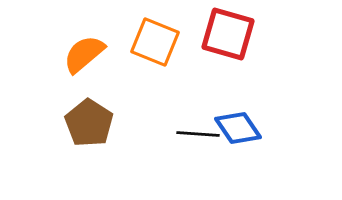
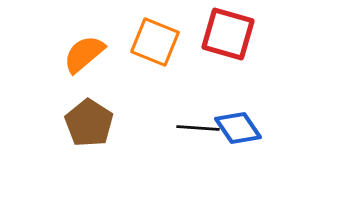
black line: moved 6 px up
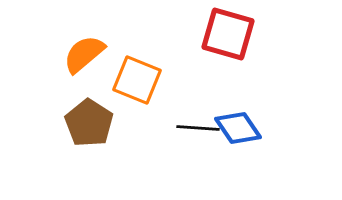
orange square: moved 18 px left, 38 px down
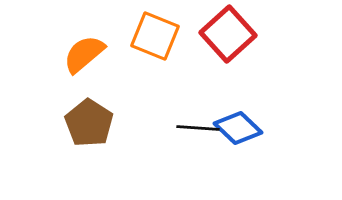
red square: rotated 32 degrees clockwise
orange square: moved 18 px right, 44 px up
blue diamond: rotated 12 degrees counterclockwise
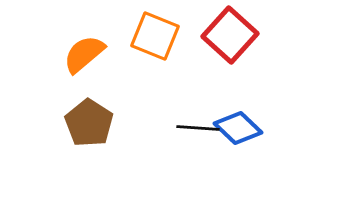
red square: moved 2 px right, 1 px down; rotated 6 degrees counterclockwise
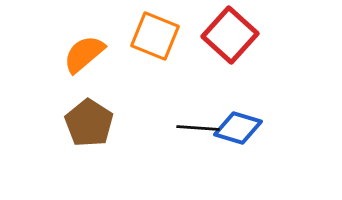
blue diamond: rotated 27 degrees counterclockwise
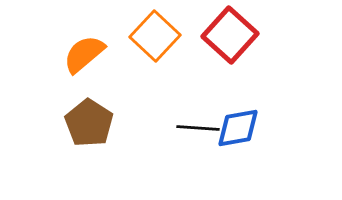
orange square: rotated 21 degrees clockwise
blue diamond: rotated 27 degrees counterclockwise
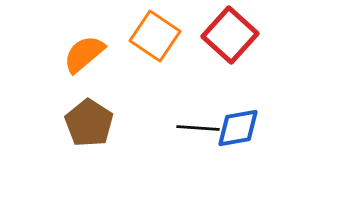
orange square: rotated 9 degrees counterclockwise
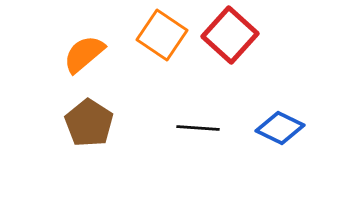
orange square: moved 7 px right, 1 px up
blue diamond: moved 42 px right; rotated 36 degrees clockwise
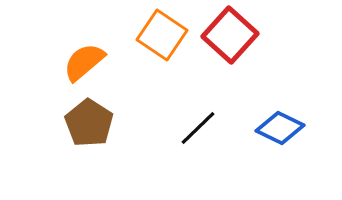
orange semicircle: moved 8 px down
black line: rotated 48 degrees counterclockwise
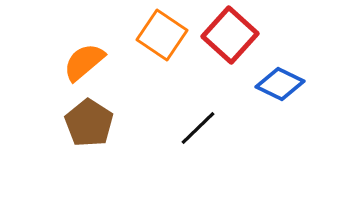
blue diamond: moved 44 px up
